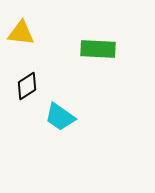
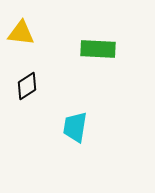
cyan trapezoid: moved 15 px right, 10 px down; rotated 64 degrees clockwise
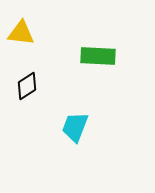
green rectangle: moved 7 px down
cyan trapezoid: rotated 12 degrees clockwise
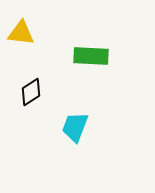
green rectangle: moved 7 px left
black diamond: moved 4 px right, 6 px down
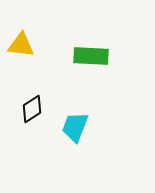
yellow triangle: moved 12 px down
black diamond: moved 1 px right, 17 px down
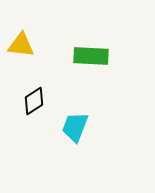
black diamond: moved 2 px right, 8 px up
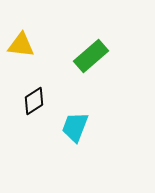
green rectangle: rotated 44 degrees counterclockwise
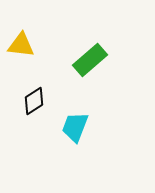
green rectangle: moved 1 px left, 4 px down
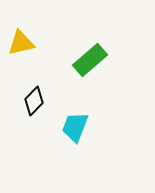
yellow triangle: moved 2 px up; rotated 20 degrees counterclockwise
black diamond: rotated 12 degrees counterclockwise
